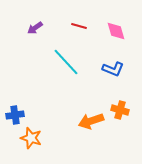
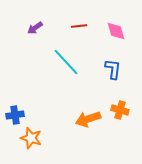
red line: rotated 21 degrees counterclockwise
blue L-shape: rotated 105 degrees counterclockwise
orange arrow: moved 3 px left, 2 px up
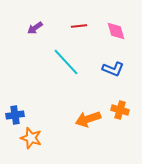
blue L-shape: rotated 105 degrees clockwise
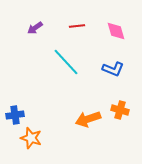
red line: moved 2 px left
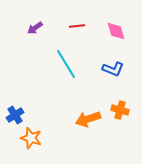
cyan line: moved 2 px down; rotated 12 degrees clockwise
blue cross: rotated 24 degrees counterclockwise
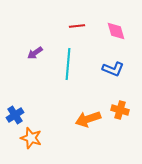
purple arrow: moved 25 px down
cyan line: moved 2 px right; rotated 36 degrees clockwise
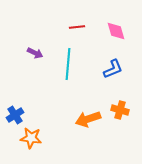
red line: moved 1 px down
purple arrow: rotated 119 degrees counterclockwise
blue L-shape: rotated 45 degrees counterclockwise
orange star: rotated 10 degrees counterclockwise
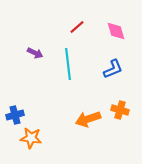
red line: rotated 35 degrees counterclockwise
cyan line: rotated 12 degrees counterclockwise
blue cross: rotated 18 degrees clockwise
